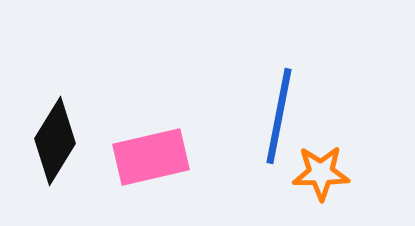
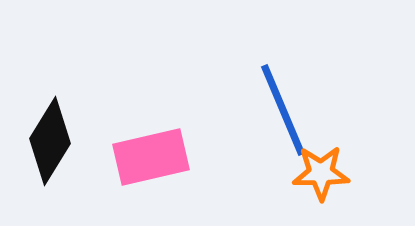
blue line: moved 4 px right, 6 px up; rotated 34 degrees counterclockwise
black diamond: moved 5 px left
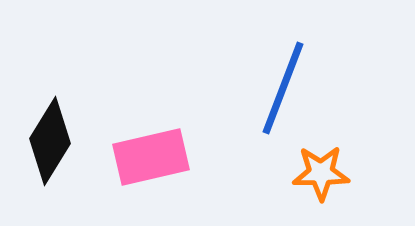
blue line: moved 22 px up; rotated 44 degrees clockwise
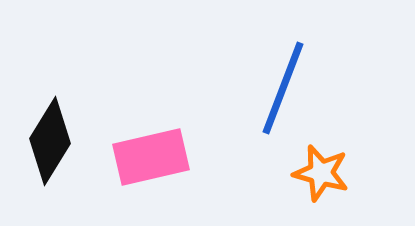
orange star: rotated 16 degrees clockwise
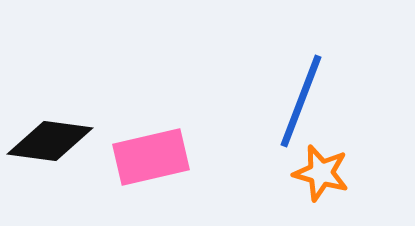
blue line: moved 18 px right, 13 px down
black diamond: rotated 66 degrees clockwise
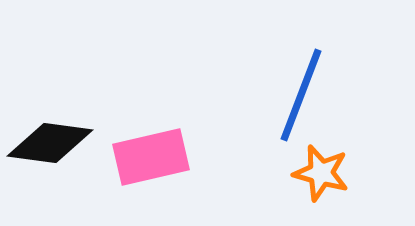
blue line: moved 6 px up
black diamond: moved 2 px down
